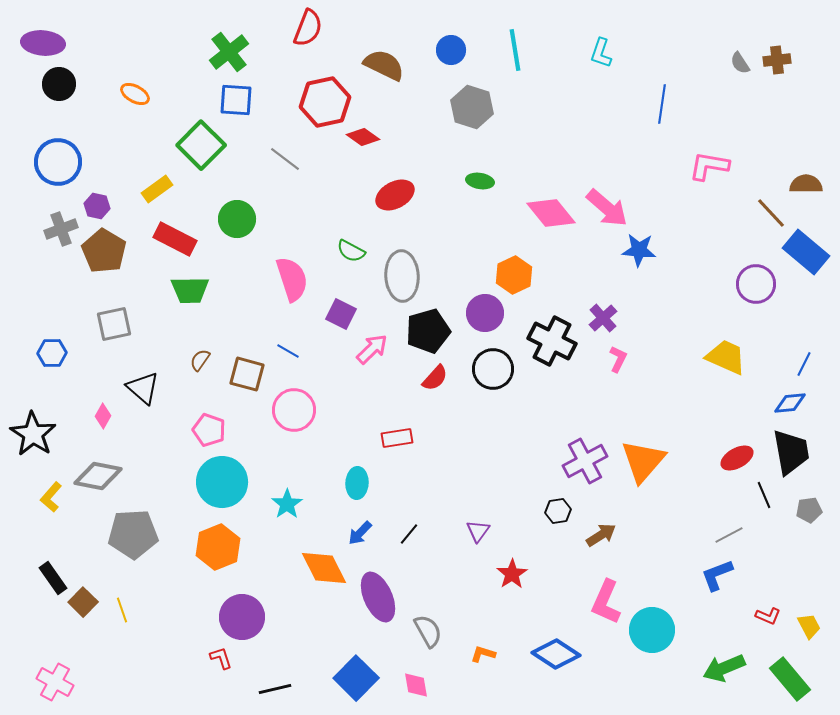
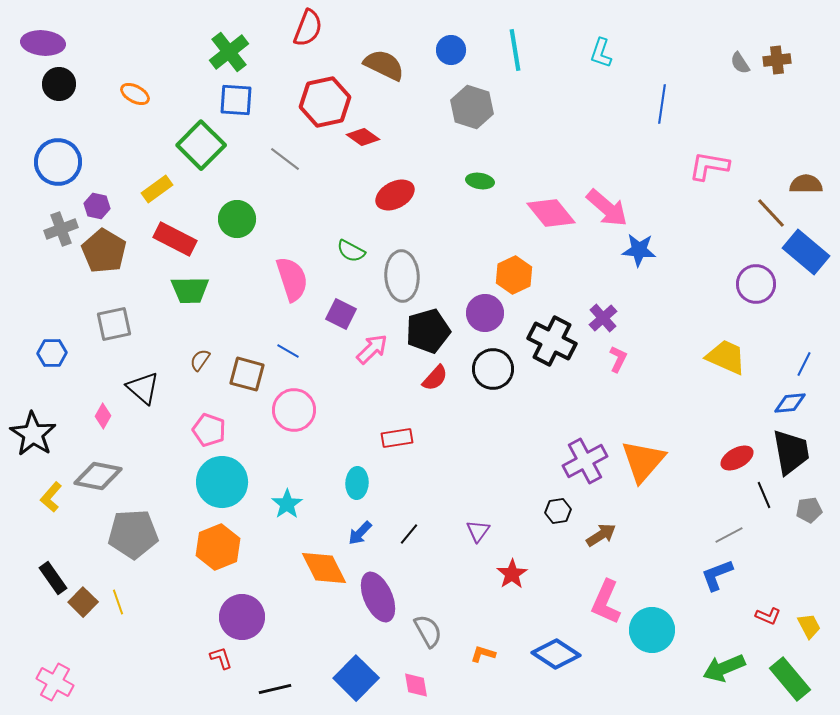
yellow line at (122, 610): moved 4 px left, 8 px up
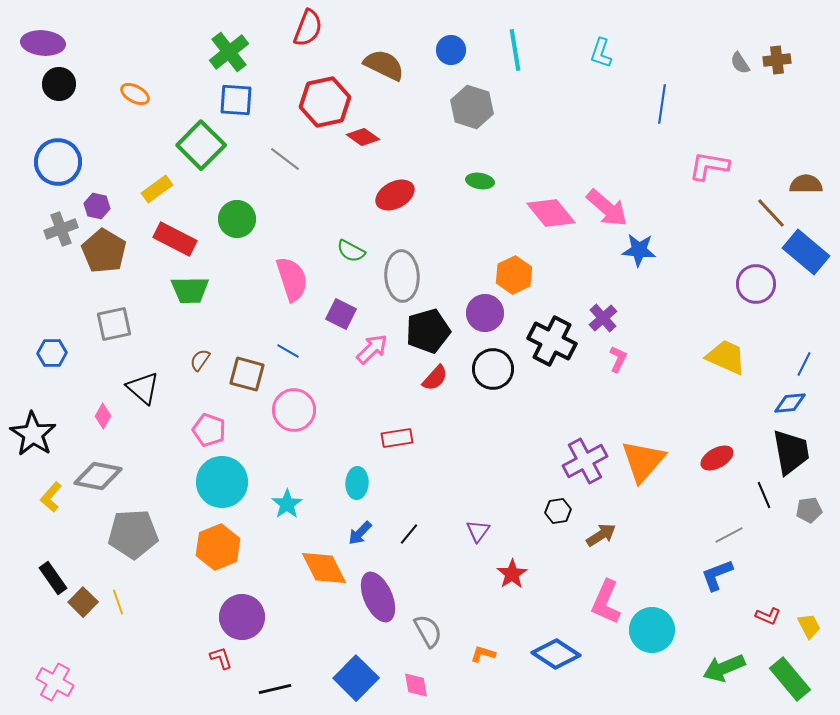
red ellipse at (737, 458): moved 20 px left
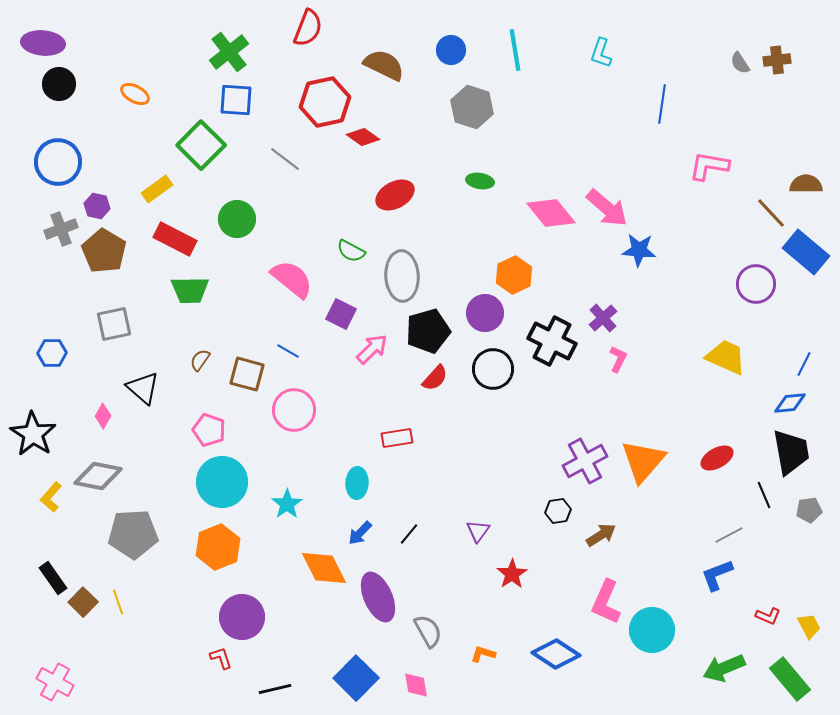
pink semicircle at (292, 279): rotated 33 degrees counterclockwise
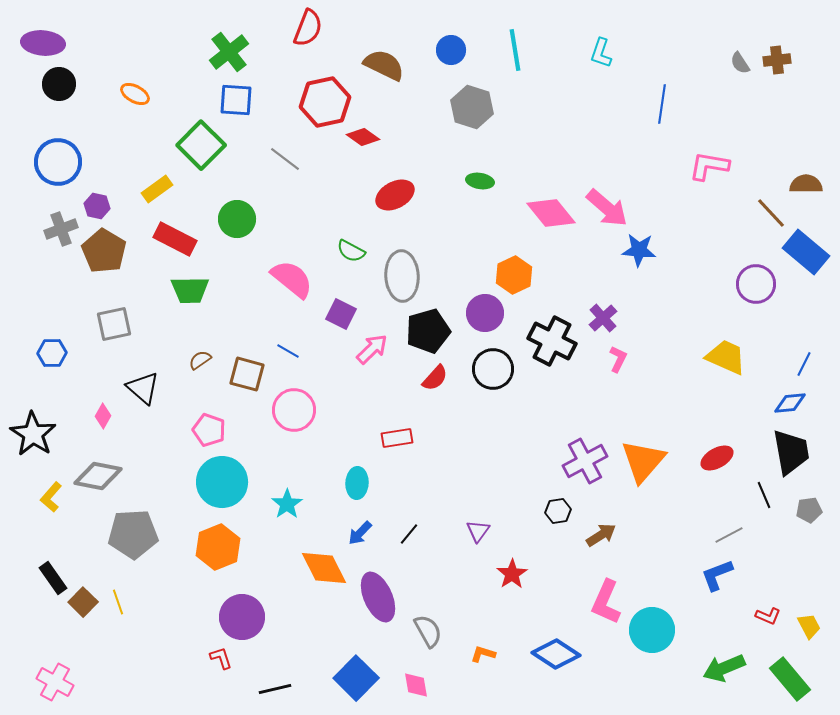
brown semicircle at (200, 360): rotated 20 degrees clockwise
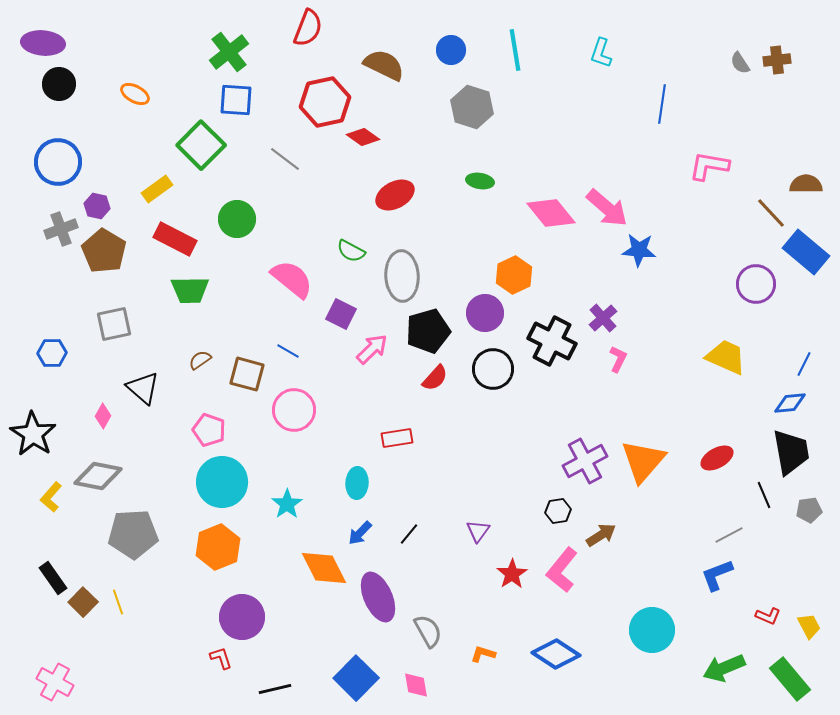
pink L-shape at (606, 602): moved 44 px left, 32 px up; rotated 15 degrees clockwise
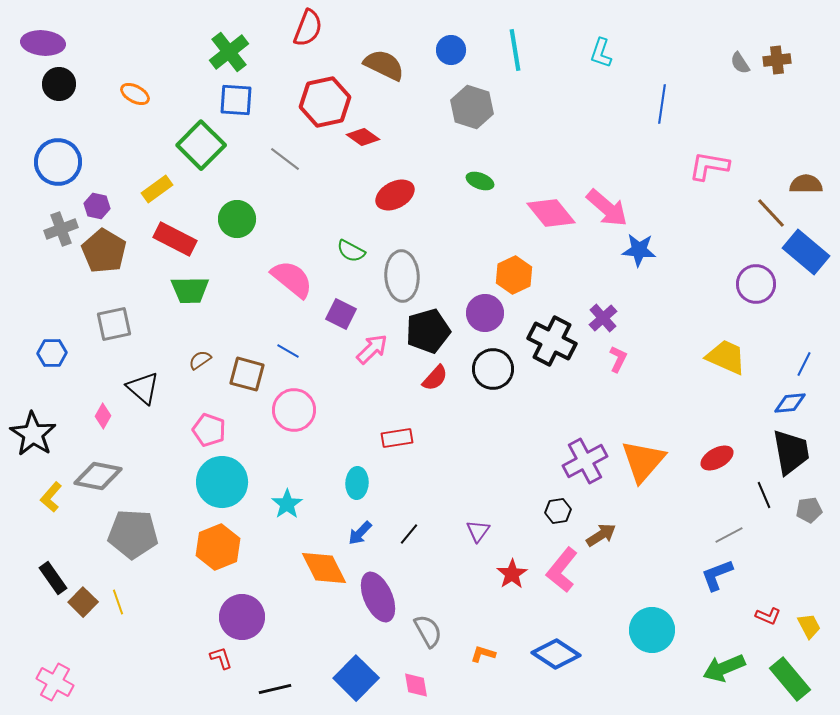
green ellipse at (480, 181): rotated 12 degrees clockwise
gray pentagon at (133, 534): rotated 6 degrees clockwise
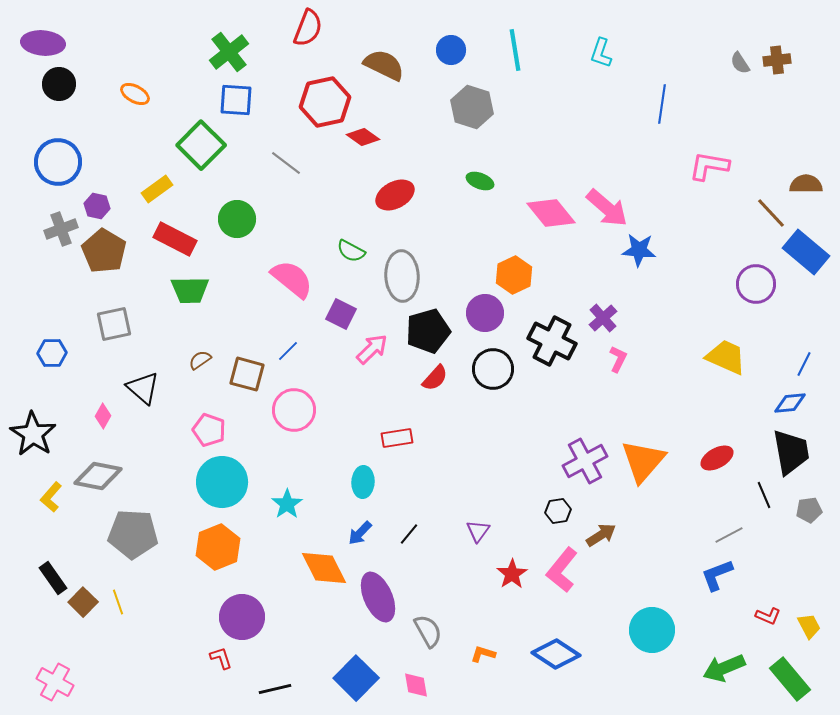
gray line at (285, 159): moved 1 px right, 4 px down
blue line at (288, 351): rotated 75 degrees counterclockwise
cyan ellipse at (357, 483): moved 6 px right, 1 px up
